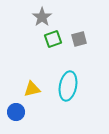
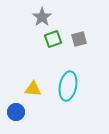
yellow triangle: moved 1 px right; rotated 18 degrees clockwise
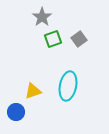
gray square: rotated 21 degrees counterclockwise
yellow triangle: moved 2 px down; rotated 24 degrees counterclockwise
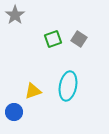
gray star: moved 27 px left, 2 px up
gray square: rotated 21 degrees counterclockwise
blue circle: moved 2 px left
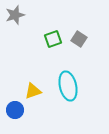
gray star: rotated 18 degrees clockwise
cyan ellipse: rotated 24 degrees counterclockwise
blue circle: moved 1 px right, 2 px up
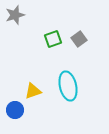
gray square: rotated 21 degrees clockwise
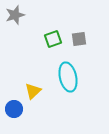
gray square: rotated 28 degrees clockwise
cyan ellipse: moved 9 px up
yellow triangle: rotated 24 degrees counterclockwise
blue circle: moved 1 px left, 1 px up
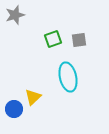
gray square: moved 1 px down
yellow triangle: moved 6 px down
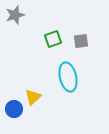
gray square: moved 2 px right, 1 px down
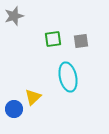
gray star: moved 1 px left, 1 px down
green square: rotated 12 degrees clockwise
